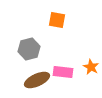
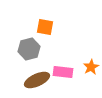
orange square: moved 12 px left, 7 px down
orange star: rotated 14 degrees clockwise
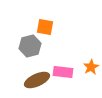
gray hexagon: moved 1 px right, 3 px up
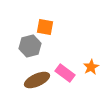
pink rectangle: moved 2 px right, 1 px down; rotated 30 degrees clockwise
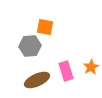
gray hexagon: rotated 10 degrees clockwise
pink rectangle: moved 1 px right, 2 px up; rotated 36 degrees clockwise
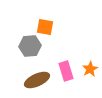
orange star: moved 1 px left, 2 px down
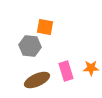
gray hexagon: rotated 10 degrees clockwise
orange star: moved 1 px right, 1 px up; rotated 28 degrees clockwise
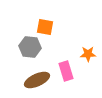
gray hexagon: moved 1 px down
orange star: moved 3 px left, 14 px up
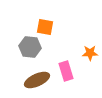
orange star: moved 2 px right, 1 px up
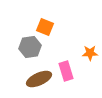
orange square: rotated 12 degrees clockwise
gray hexagon: rotated 15 degrees counterclockwise
brown ellipse: moved 2 px right, 1 px up
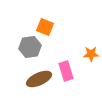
orange star: moved 1 px right, 1 px down
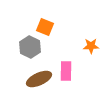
gray hexagon: rotated 25 degrees counterclockwise
orange star: moved 8 px up
pink rectangle: rotated 18 degrees clockwise
